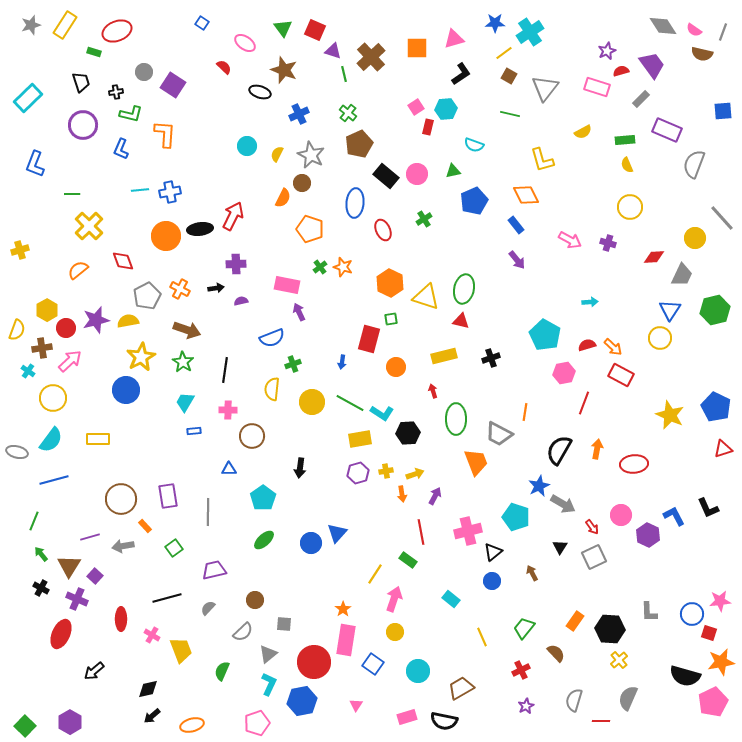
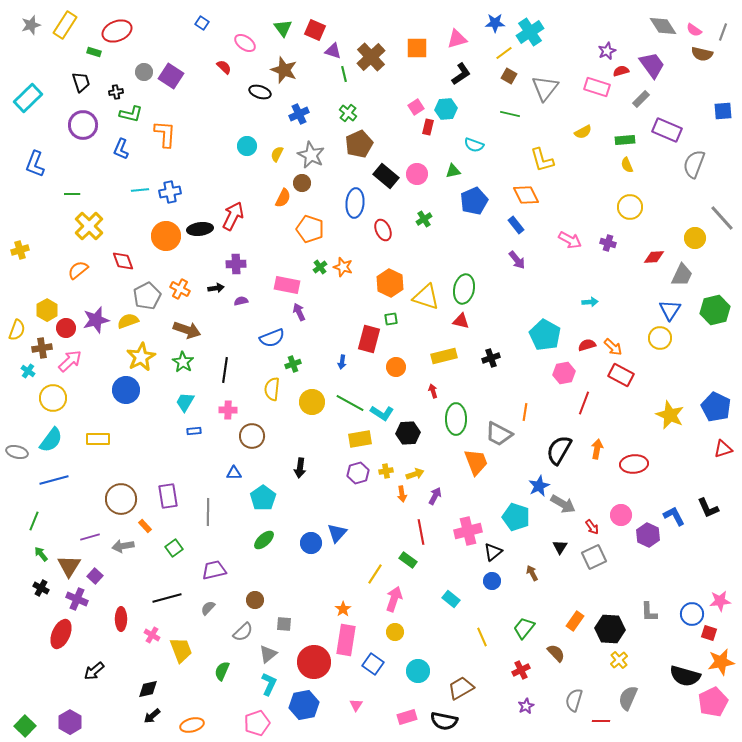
pink triangle at (454, 39): moved 3 px right
purple square at (173, 85): moved 2 px left, 9 px up
yellow semicircle at (128, 321): rotated 10 degrees counterclockwise
blue triangle at (229, 469): moved 5 px right, 4 px down
blue hexagon at (302, 701): moved 2 px right, 4 px down
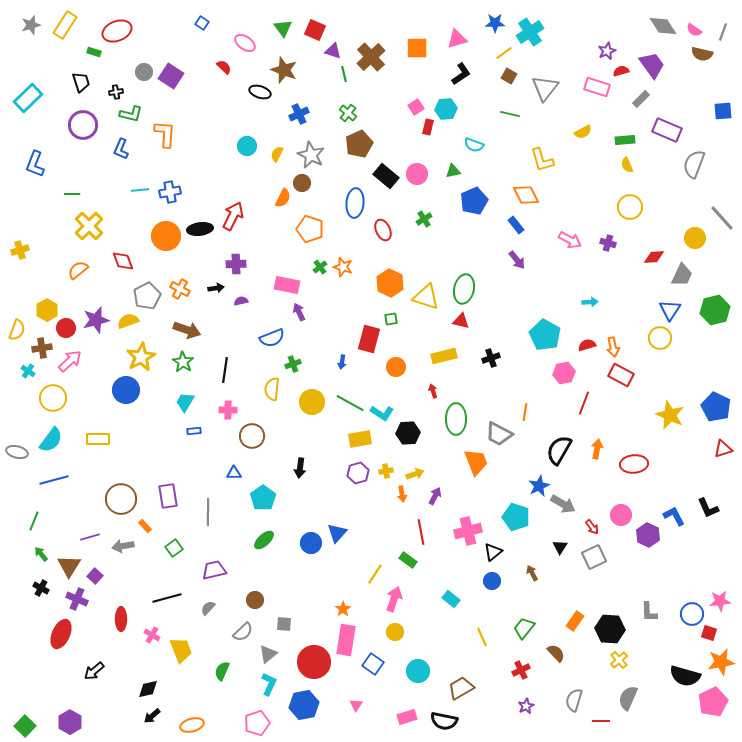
orange arrow at (613, 347): rotated 36 degrees clockwise
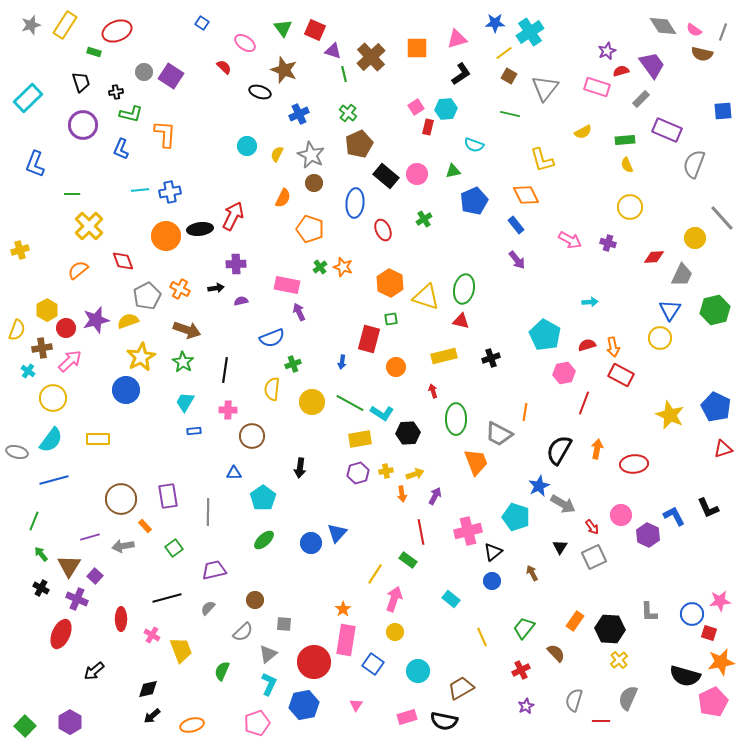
brown circle at (302, 183): moved 12 px right
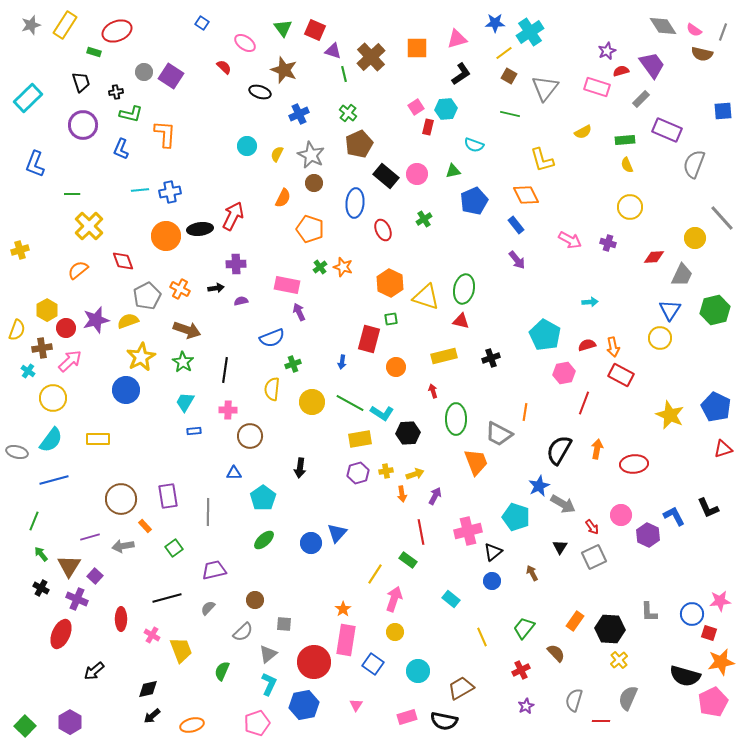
brown circle at (252, 436): moved 2 px left
